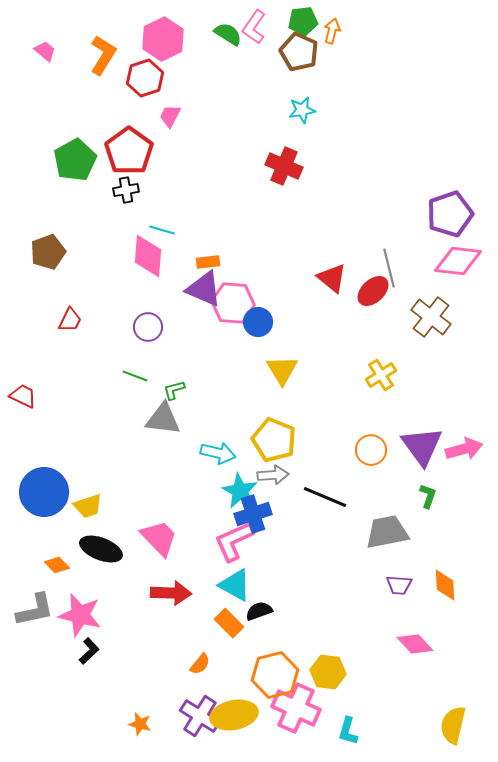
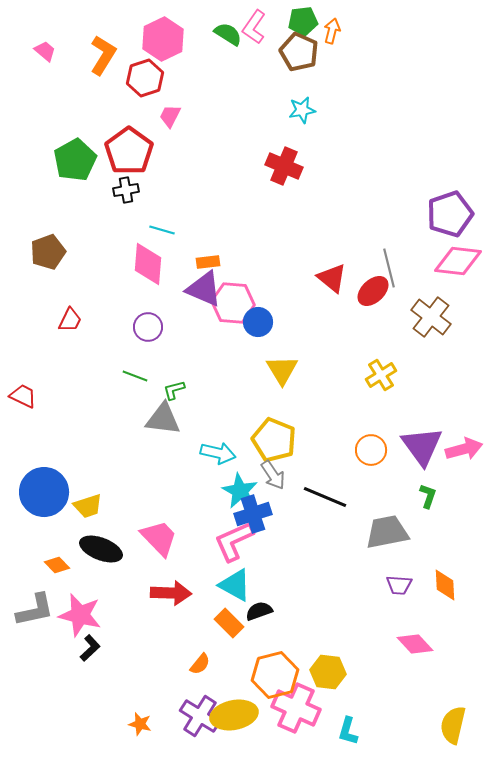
pink diamond at (148, 256): moved 8 px down
gray arrow at (273, 475): rotated 60 degrees clockwise
black L-shape at (89, 651): moved 1 px right, 3 px up
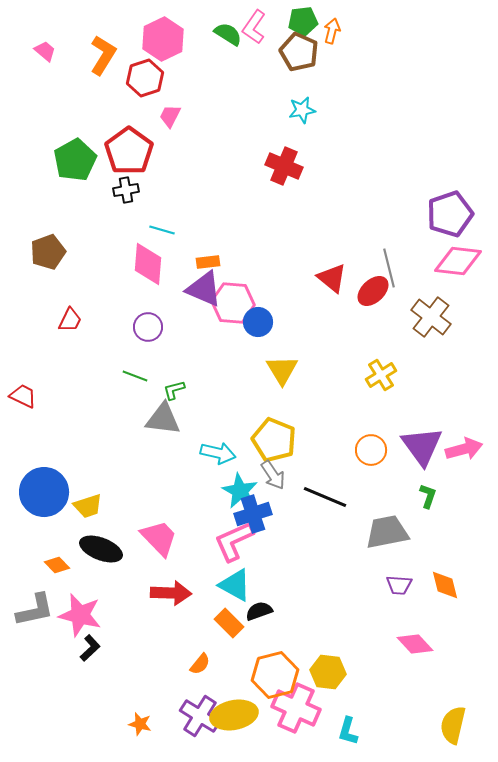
orange diamond at (445, 585): rotated 12 degrees counterclockwise
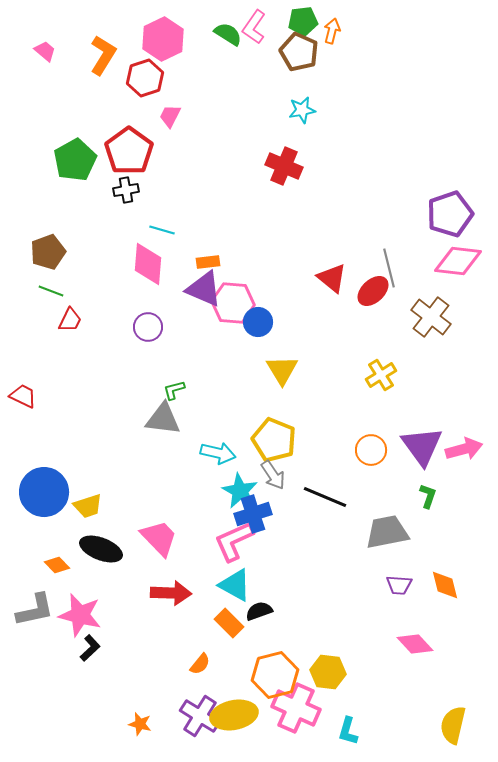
green line at (135, 376): moved 84 px left, 85 px up
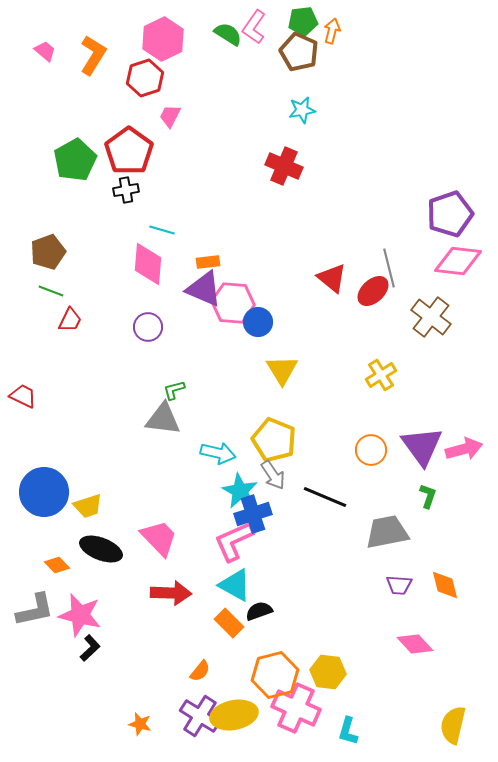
orange L-shape at (103, 55): moved 10 px left
orange semicircle at (200, 664): moved 7 px down
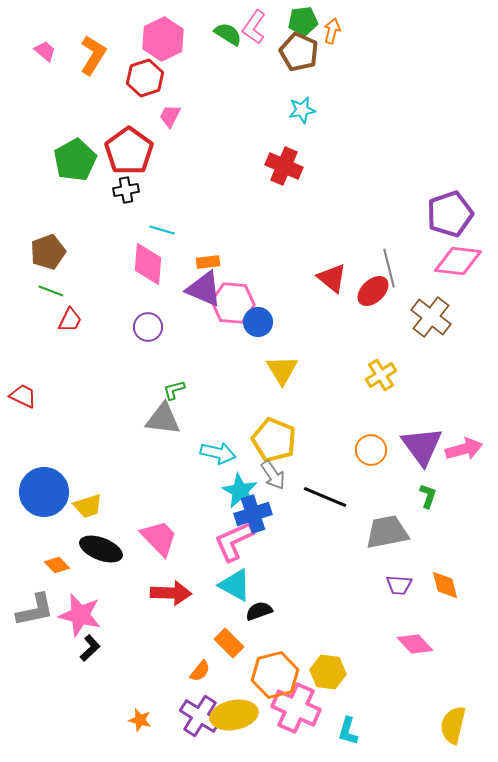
orange rectangle at (229, 623): moved 20 px down
orange star at (140, 724): moved 4 px up
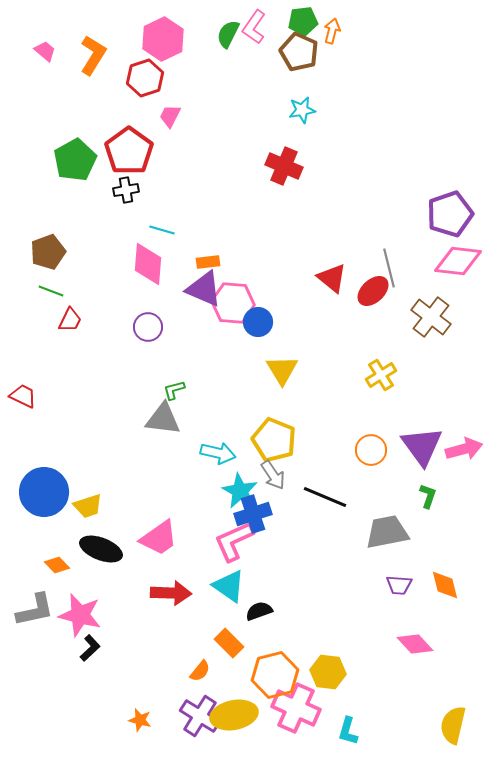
green semicircle at (228, 34): rotated 96 degrees counterclockwise
pink trapezoid at (159, 538): rotated 99 degrees clockwise
cyan triangle at (235, 585): moved 6 px left, 1 px down; rotated 6 degrees clockwise
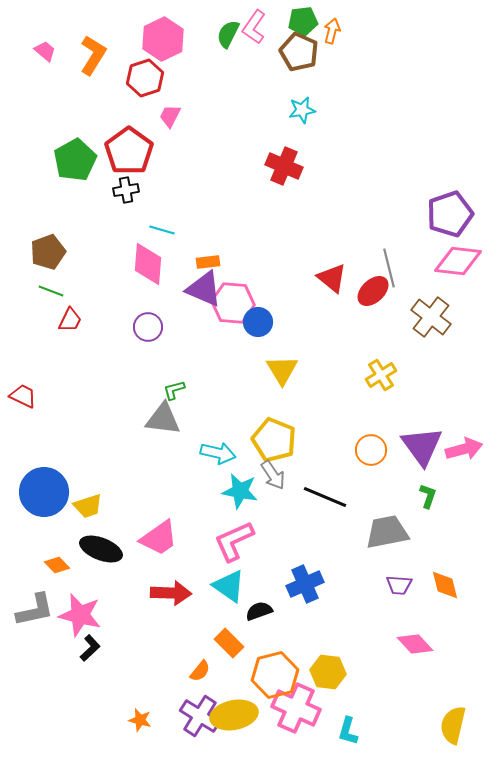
cyan star at (240, 491): rotated 18 degrees counterclockwise
blue cross at (253, 514): moved 52 px right, 70 px down; rotated 6 degrees counterclockwise
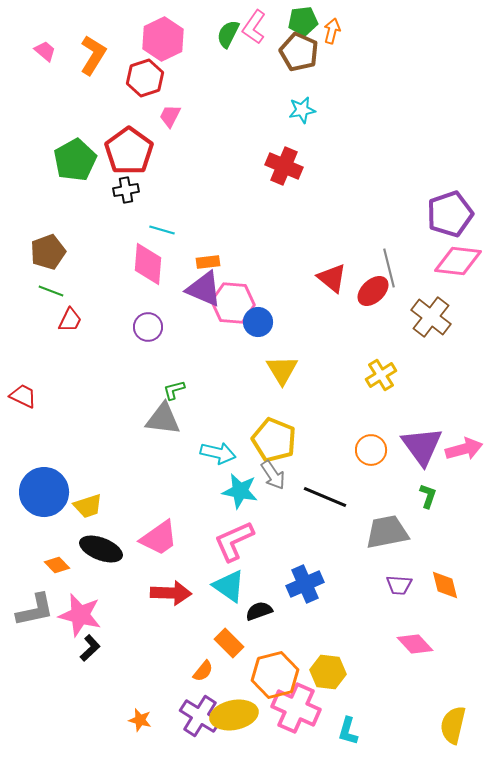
orange semicircle at (200, 671): moved 3 px right
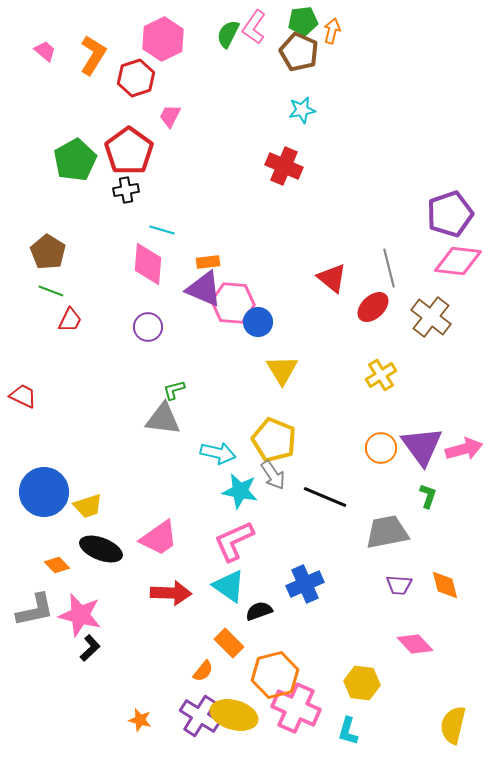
red hexagon at (145, 78): moved 9 px left
brown pentagon at (48, 252): rotated 20 degrees counterclockwise
red ellipse at (373, 291): moved 16 px down
orange circle at (371, 450): moved 10 px right, 2 px up
yellow hexagon at (328, 672): moved 34 px right, 11 px down
yellow ellipse at (234, 715): rotated 27 degrees clockwise
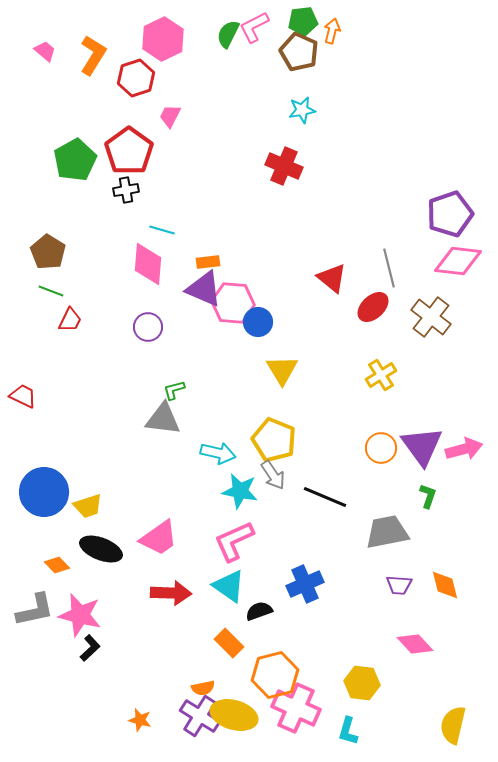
pink L-shape at (254, 27): rotated 28 degrees clockwise
orange semicircle at (203, 671): moved 17 px down; rotated 40 degrees clockwise
